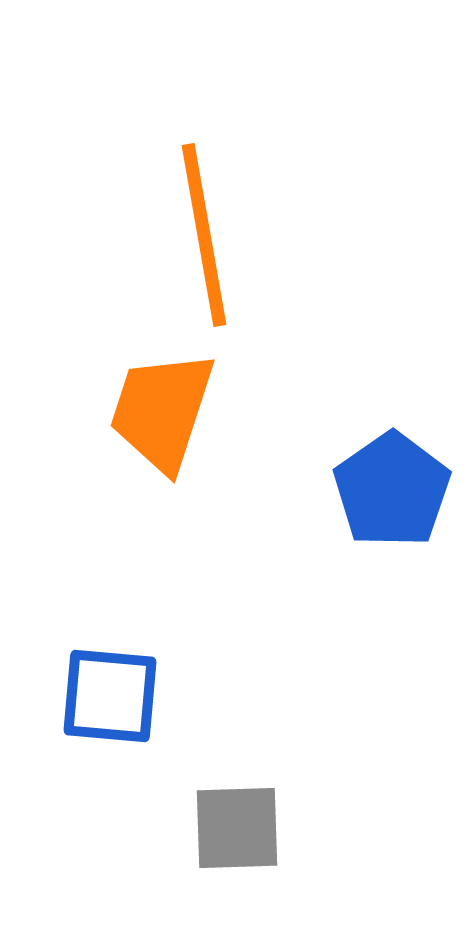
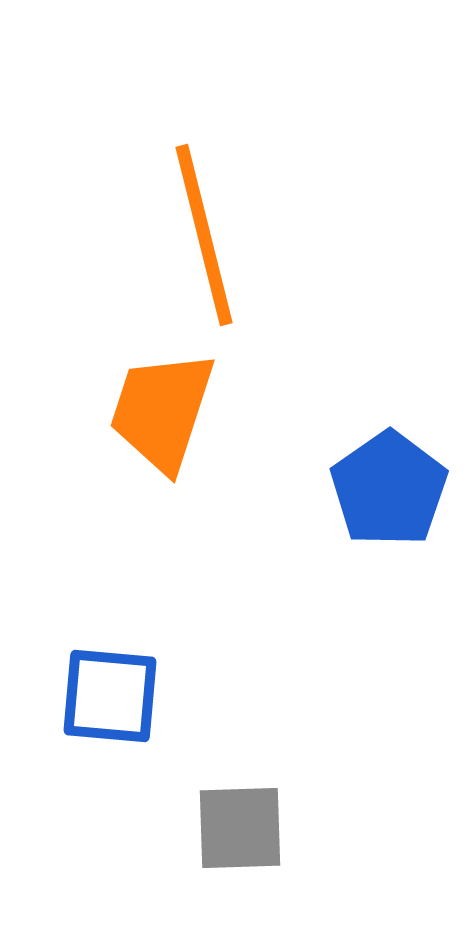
orange line: rotated 4 degrees counterclockwise
blue pentagon: moved 3 px left, 1 px up
gray square: moved 3 px right
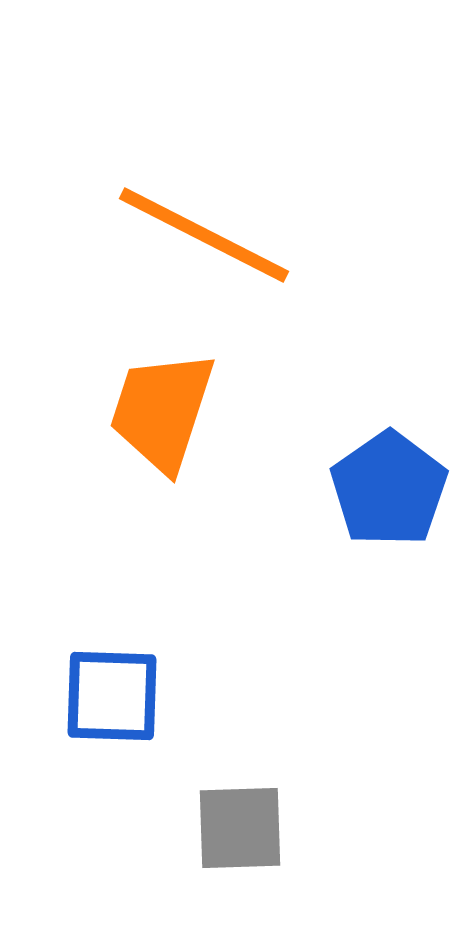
orange line: rotated 49 degrees counterclockwise
blue square: moved 2 px right; rotated 3 degrees counterclockwise
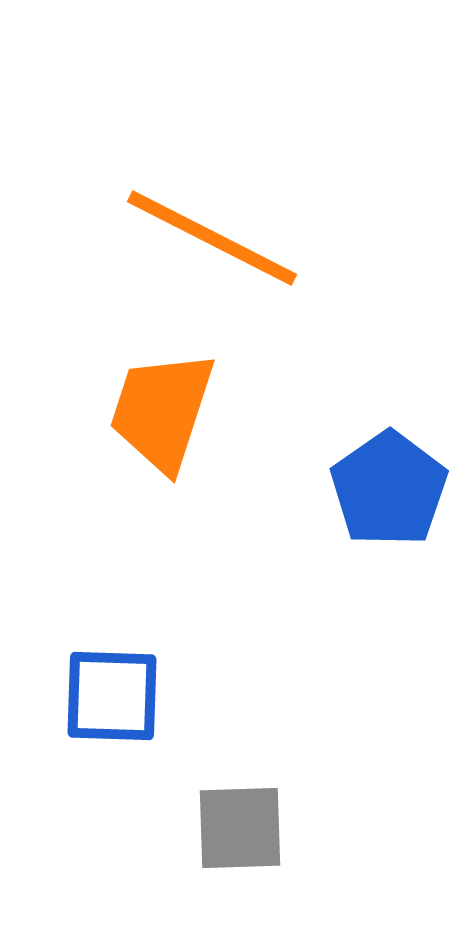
orange line: moved 8 px right, 3 px down
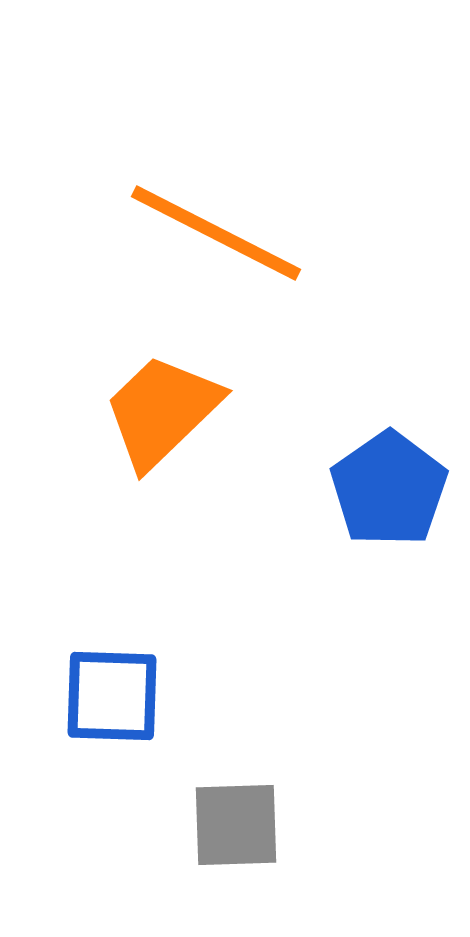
orange line: moved 4 px right, 5 px up
orange trapezoid: rotated 28 degrees clockwise
gray square: moved 4 px left, 3 px up
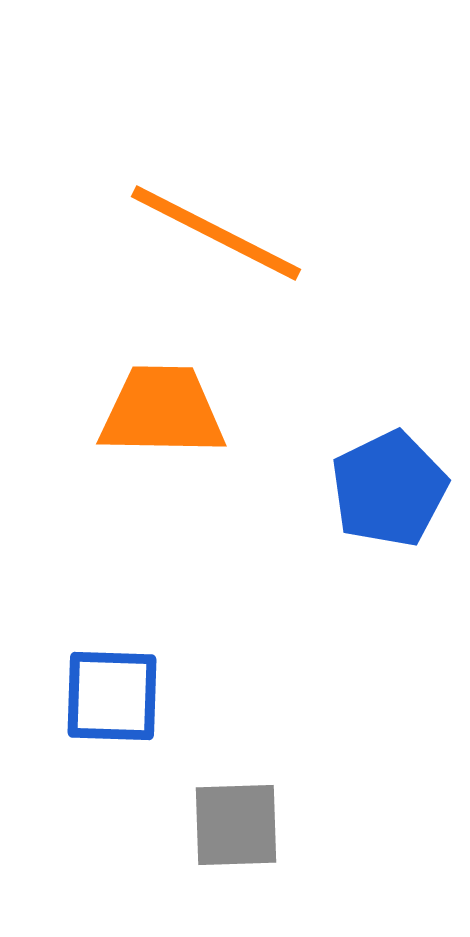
orange trapezoid: rotated 45 degrees clockwise
blue pentagon: rotated 9 degrees clockwise
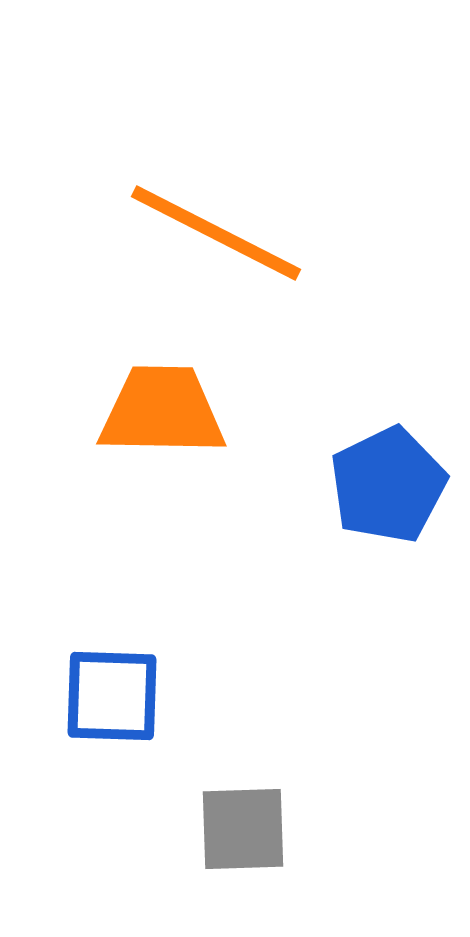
blue pentagon: moved 1 px left, 4 px up
gray square: moved 7 px right, 4 px down
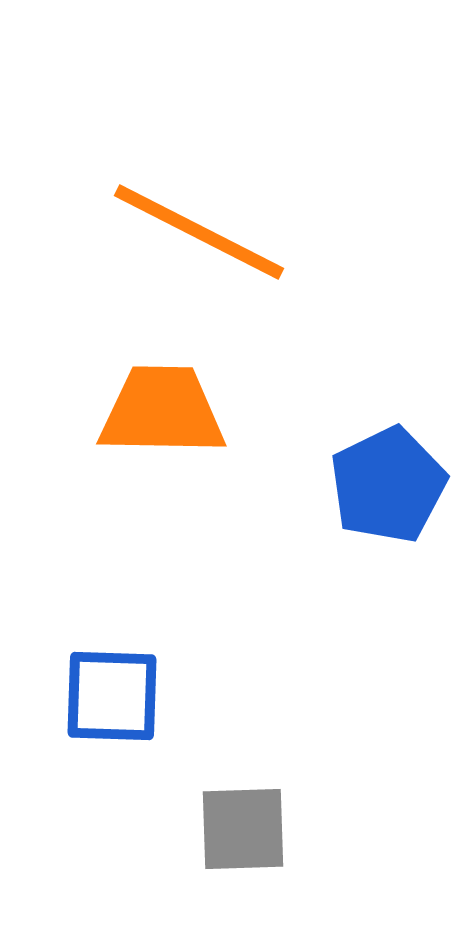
orange line: moved 17 px left, 1 px up
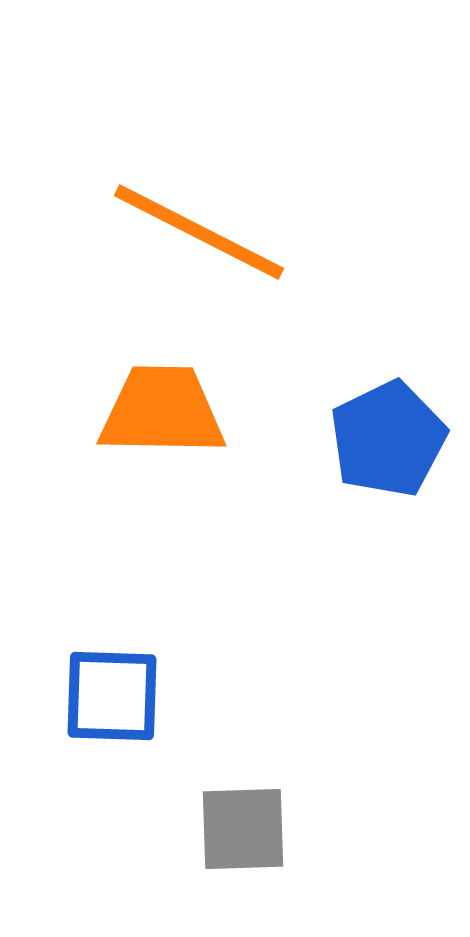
blue pentagon: moved 46 px up
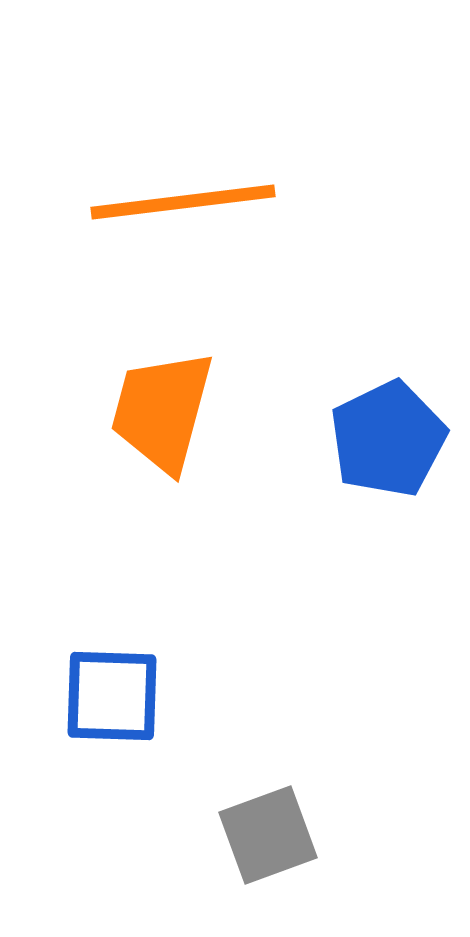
orange line: moved 16 px left, 30 px up; rotated 34 degrees counterclockwise
orange trapezoid: rotated 76 degrees counterclockwise
gray square: moved 25 px right, 6 px down; rotated 18 degrees counterclockwise
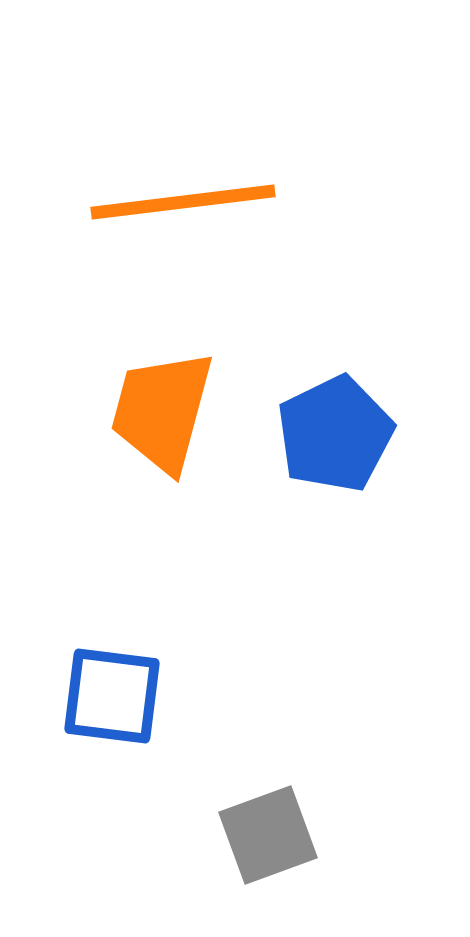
blue pentagon: moved 53 px left, 5 px up
blue square: rotated 5 degrees clockwise
